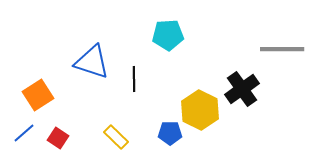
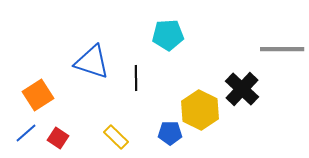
black line: moved 2 px right, 1 px up
black cross: rotated 12 degrees counterclockwise
blue line: moved 2 px right
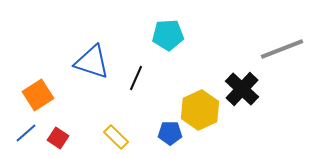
gray line: rotated 21 degrees counterclockwise
black line: rotated 25 degrees clockwise
yellow hexagon: rotated 9 degrees clockwise
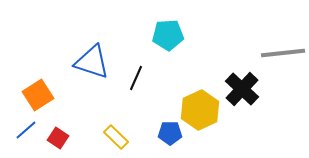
gray line: moved 1 px right, 4 px down; rotated 15 degrees clockwise
blue line: moved 3 px up
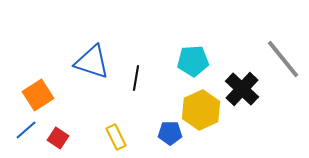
cyan pentagon: moved 25 px right, 26 px down
gray line: moved 6 px down; rotated 57 degrees clockwise
black line: rotated 15 degrees counterclockwise
yellow hexagon: moved 1 px right
yellow rectangle: rotated 20 degrees clockwise
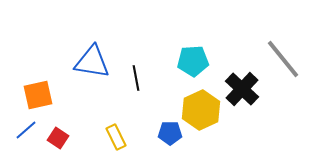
blue triangle: rotated 9 degrees counterclockwise
black line: rotated 20 degrees counterclockwise
orange square: rotated 20 degrees clockwise
